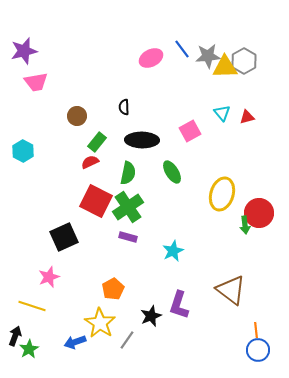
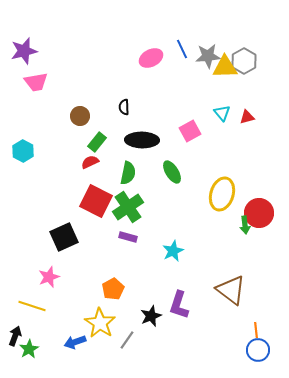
blue line: rotated 12 degrees clockwise
brown circle: moved 3 px right
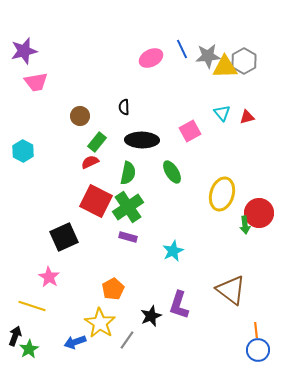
pink star: rotated 20 degrees counterclockwise
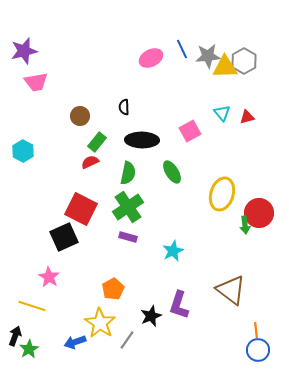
red square: moved 15 px left, 8 px down
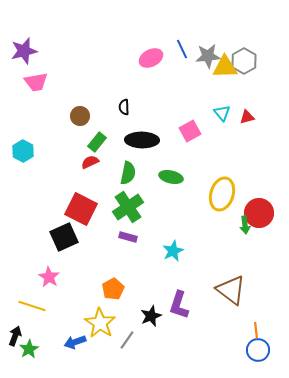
green ellipse: moved 1 px left, 5 px down; rotated 45 degrees counterclockwise
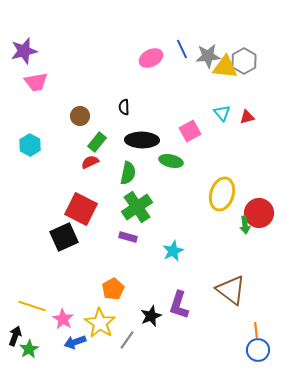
yellow triangle: rotated 8 degrees clockwise
cyan hexagon: moved 7 px right, 6 px up
green ellipse: moved 16 px up
green cross: moved 9 px right
pink star: moved 14 px right, 42 px down
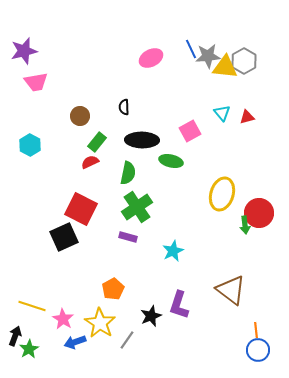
blue line: moved 9 px right
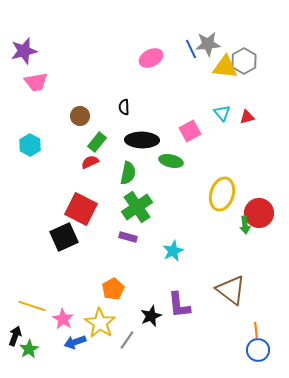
gray star: moved 12 px up
purple L-shape: rotated 24 degrees counterclockwise
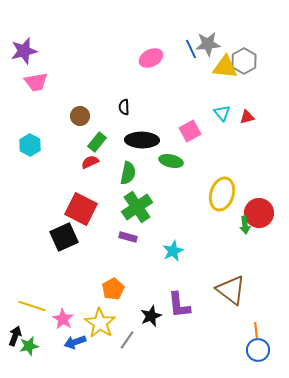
green star: moved 3 px up; rotated 18 degrees clockwise
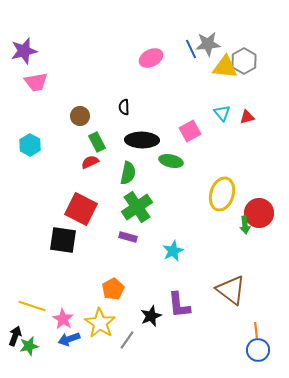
green rectangle: rotated 66 degrees counterclockwise
black square: moved 1 px left, 3 px down; rotated 32 degrees clockwise
blue arrow: moved 6 px left, 3 px up
